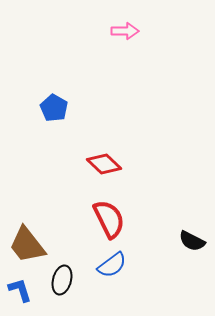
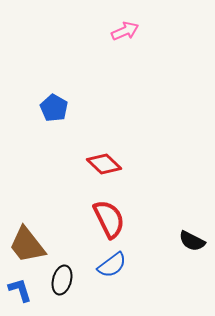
pink arrow: rotated 24 degrees counterclockwise
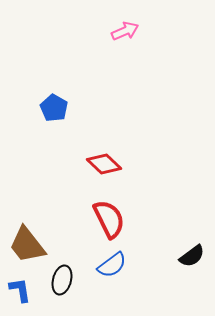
black semicircle: moved 15 px down; rotated 64 degrees counterclockwise
blue L-shape: rotated 8 degrees clockwise
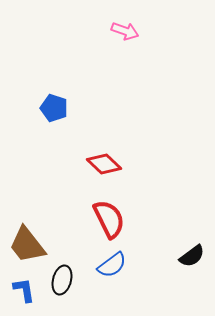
pink arrow: rotated 44 degrees clockwise
blue pentagon: rotated 12 degrees counterclockwise
blue L-shape: moved 4 px right
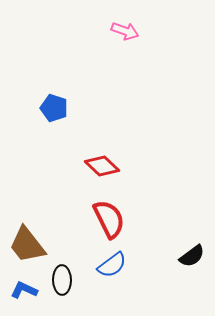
red diamond: moved 2 px left, 2 px down
black ellipse: rotated 16 degrees counterclockwise
blue L-shape: rotated 56 degrees counterclockwise
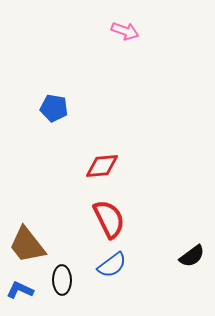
blue pentagon: rotated 8 degrees counterclockwise
red diamond: rotated 48 degrees counterclockwise
blue L-shape: moved 4 px left
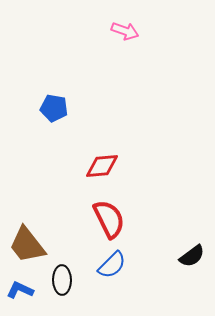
blue semicircle: rotated 8 degrees counterclockwise
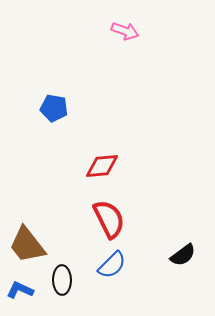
black semicircle: moved 9 px left, 1 px up
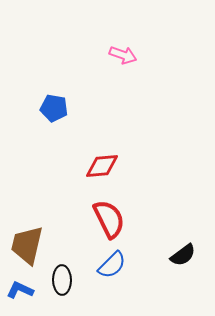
pink arrow: moved 2 px left, 24 px down
brown trapezoid: rotated 51 degrees clockwise
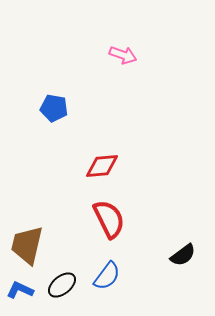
blue semicircle: moved 5 px left, 11 px down; rotated 8 degrees counterclockwise
black ellipse: moved 5 px down; rotated 52 degrees clockwise
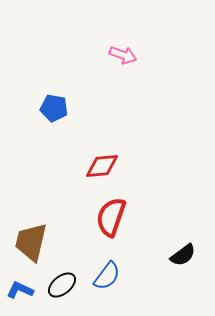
red semicircle: moved 2 px right, 2 px up; rotated 135 degrees counterclockwise
brown trapezoid: moved 4 px right, 3 px up
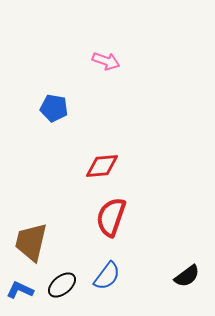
pink arrow: moved 17 px left, 6 px down
black semicircle: moved 4 px right, 21 px down
